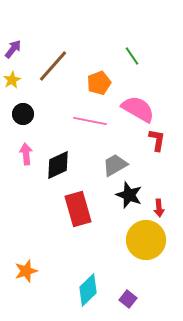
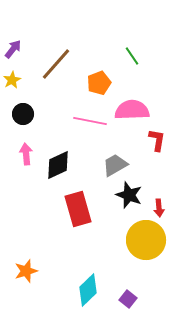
brown line: moved 3 px right, 2 px up
pink semicircle: moved 6 px left, 1 px down; rotated 32 degrees counterclockwise
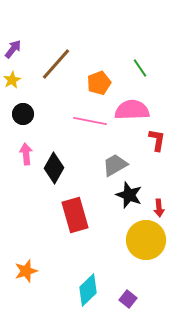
green line: moved 8 px right, 12 px down
black diamond: moved 4 px left, 3 px down; rotated 36 degrees counterclockwise
red rectangle: moved 3 px left, 6 px down
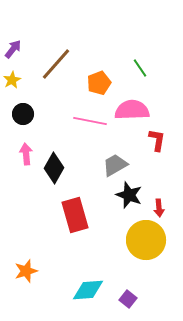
cyan diamond: rotated 40 degrees clockwise
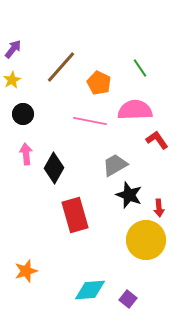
brown line: moved 5 px right, 3 px down
orange pentagon: rotated 25 degrees counterclockwise
pink semicircle: moved 3 px right
red L-shape: rotated 45 degrees counterclockwise
cyan diamond: moved 2 px right
